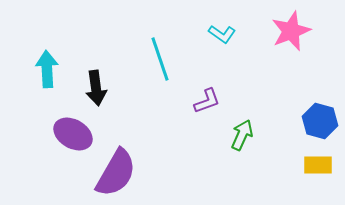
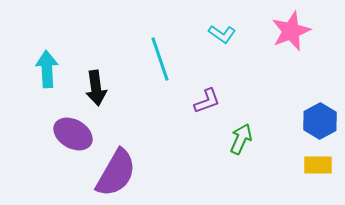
blue hexagon: rotated 16 degrees clockwise
green arrow: moved 1 px left, 4 px down
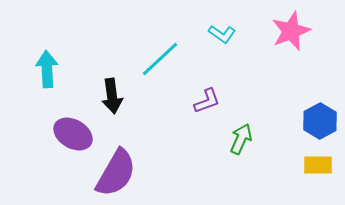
cyan line: rotated 66 degrees clockwise
black arrow: moved 16 px right, 8 px down
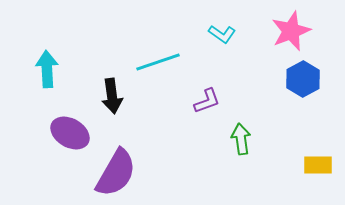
cyan line: moved 2 px left, 3 px down; rotated 24 degrees clockwise
blue hexagon: moved 17 px left, 42 px up
purple ellipse: moved 3 px left, 1 px up
green arrow: rotated 32 degrees counterclockwise
